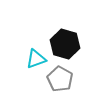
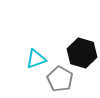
black hexagon: moved 17 px right, 9 px down
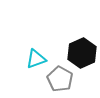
black hexagon: rotated 20 degrees clockwise
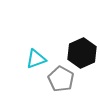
gray pentagon: moved 1 px right
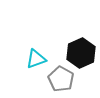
black hexagon: moved 1 px left
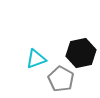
black hexagon: rotated 12 degrees clockwise
